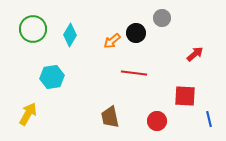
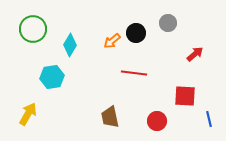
gray circle: moved 6 px right, 5 px down
cyan diamond: moved 10 px down
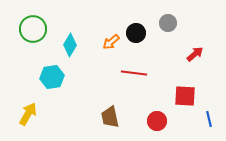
orange arrow: moved 1 px left, 1 px down
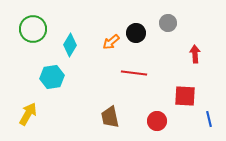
red arrow: rotated 54 degrees counterclockwise
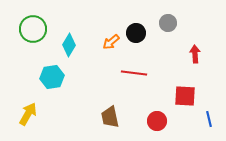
cyan diamond: moved 1 px left
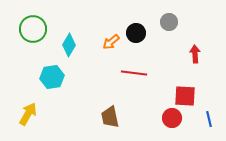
gray circle: moved 1 px right, 1 px up
red circle: moved 15 px right, 3 px up
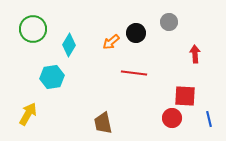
brown trapezoid: moved 7 px left, 6 px down
